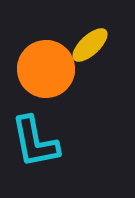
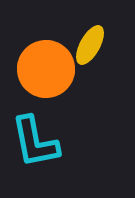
yellow ellipse: rotated 18 degrees counterclockwise
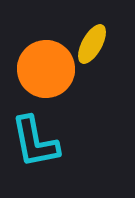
yellow ellipse: moved 2 px right, 1 px up
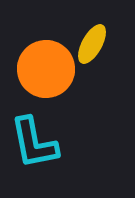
cyan L-shape: moved 1 px left, 1 px down
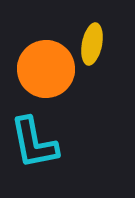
yellow ellipse: rotated 18 degrees counterclockwise
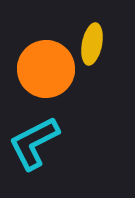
cyan L-shape: rotated 74 degrees clockwise
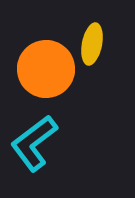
cyan L-shape: rotated 10 degrees counterclockwise
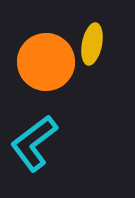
orange circle: moved 7 px up
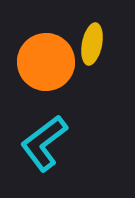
cyan L-shape: moved 10 px right
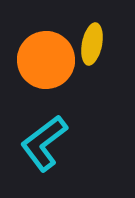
orange circle: moved 2 px up
